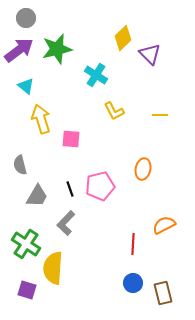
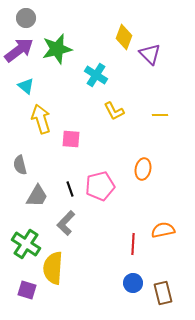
yellow diamond: moved 1 px right, 1 px up; rotated 25 degrees counterclockwise
orange semicircle: moved 1 px left, 5 px down; rotated 15 degrees clockwise
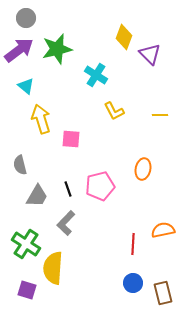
black line: moved 2 px left
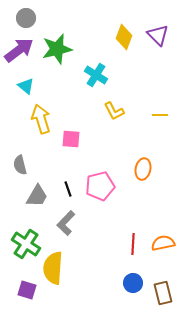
purple triangle: moved 8 px right, 19 px up
orange semicircle: moved 13 px down
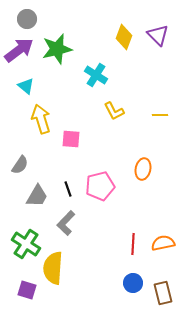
gray circle: moved 1 px right, 1 px down
gray semicircle: rotated 132 degrees counterclockwise
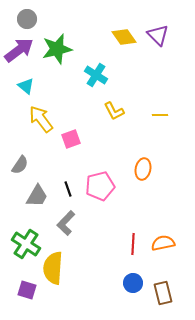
yellow diamond: rotated 55 degrees counterclockwise
yellow arrow: rotated 20 degrees counterclockwise
pink square: rotated 24 degrees counterclockwise
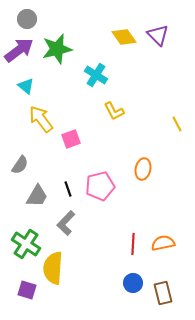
yellow line: moved 17 px right, 9 px down; rotated 63 degrees clockwise
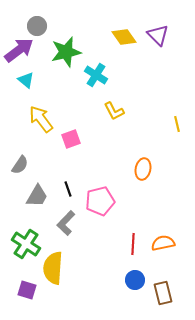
gray circle: moved 10 px right, 7 px down
green star: moved 9 px right, 3 px down
cyan triangle: moved 6 px up
yellow line: rotated 14 degrees clockwise
pink pentagon: moved 15 px down
blue circle: moved 2 px right, 3 px up
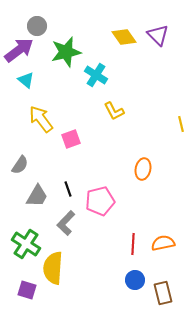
yellow line: moved 4 px right
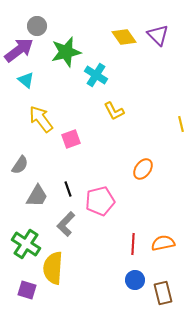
orange ellipse: rotated 25 degrees clockwise
gray L-shape: moved 1 px down
